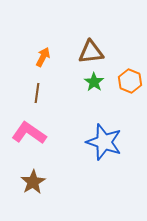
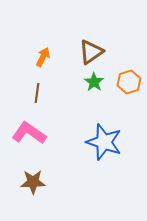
brown triangle: rotated 28 degrees counterclockwise
orange hexagon: moved 1 px left, 1 px down; rotated 20 degrees clockwise
brown star: rotated 30 degrees clockwise
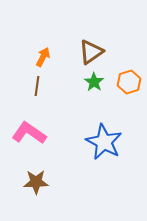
brown line: moved 7 px up
blue star: rotated 9 degrees clockwise
brown star: moved 3 px right
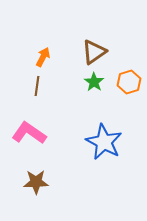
brown triangle: moved 3 px right
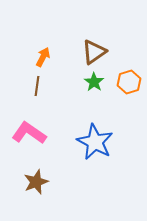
blue star: moved 9 px left
brown star: rotated 20 degrees counterclockwise
